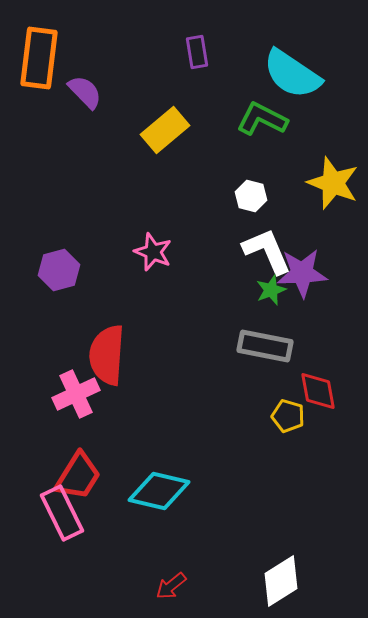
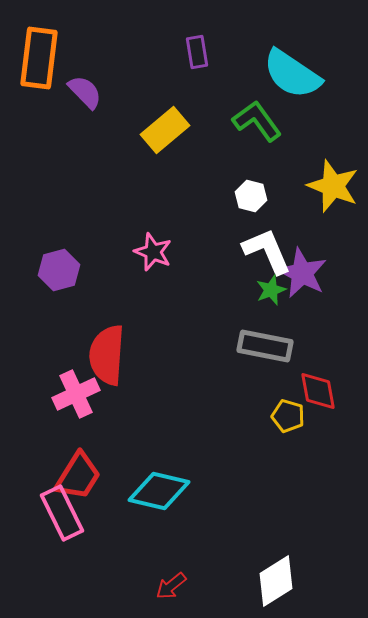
green L-shape: moved 5 px left, 2 px down; rotated 27 degrees clockwise
yellow star: moved 3 px down
purple star: rotated 30 degrees clockwise
white diamond: moved 5 px left
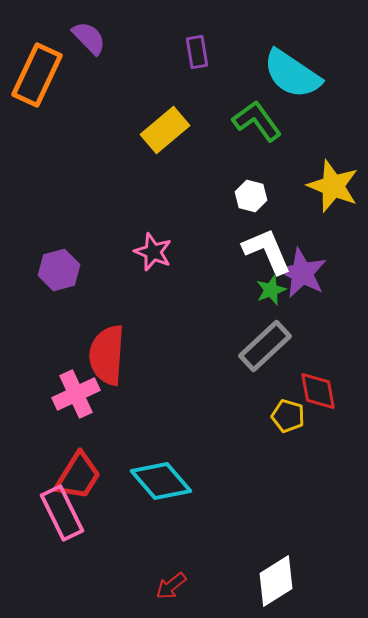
orange rectangle: moved 2 px left, 17 px down; rotated 18 degrees clockwise
purple semicircle: moved 4 px right, 54 px up
gray rectangle: rotated 54 degrees counterclockwise
cyan diamond: moved 2 px right, 10 px up; rotated 36 degrees clockwise
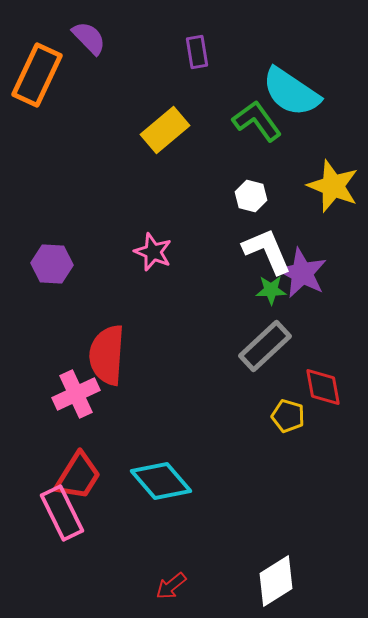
cyan semicircle: moved 1 px left, 18 px down
purple hexagon: moved 7 px left, 6 px up; rotated 18 degrees clockwise
green star: rotated 20 degrees clockwise
red diamond: moved 5 px right, 4 px up
